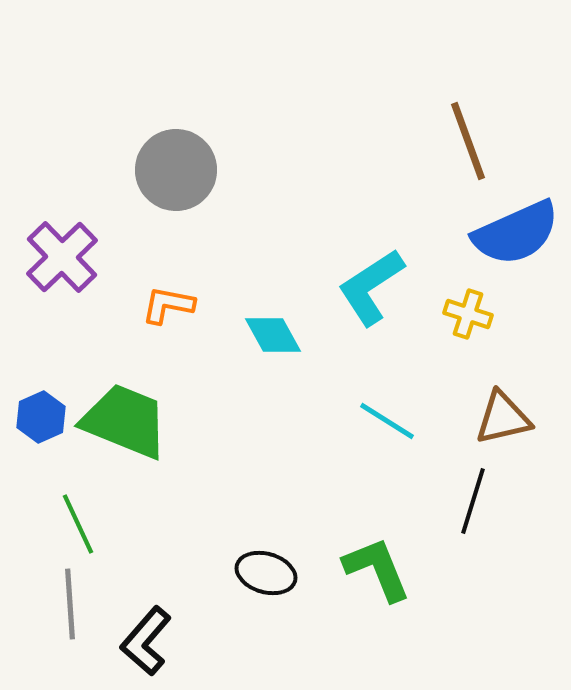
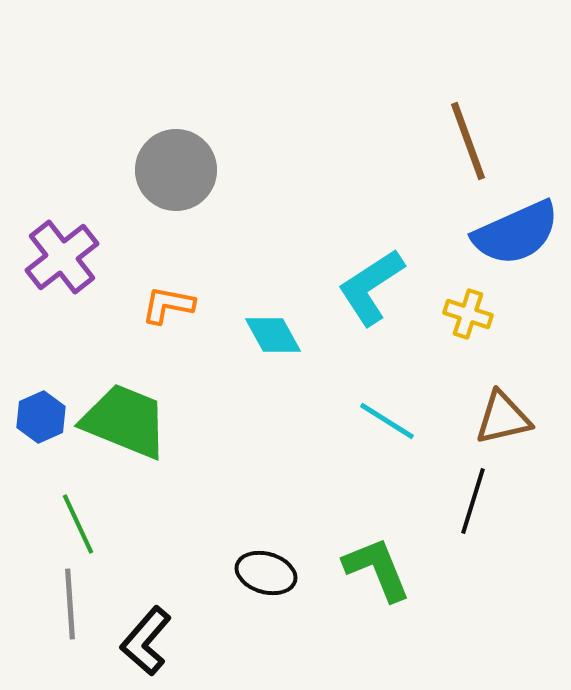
purple cross: rotated 6 degrees clockwise
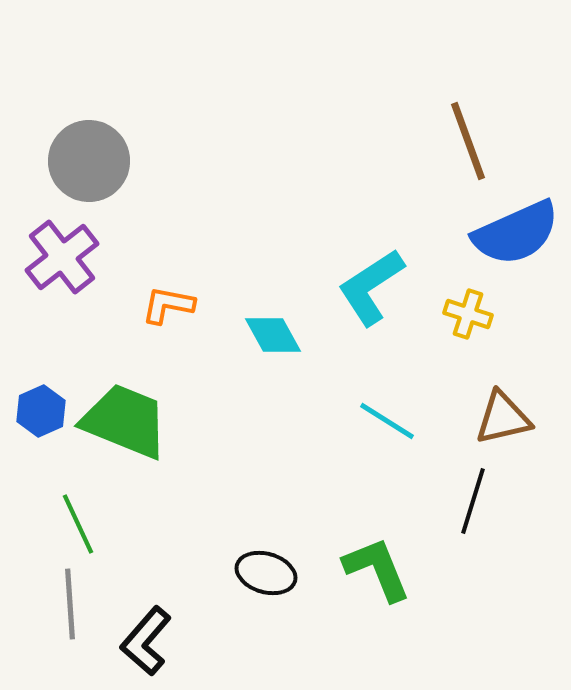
gray circle: moved 87 px left, 9 px up
blue hexagon: moved 6 px up
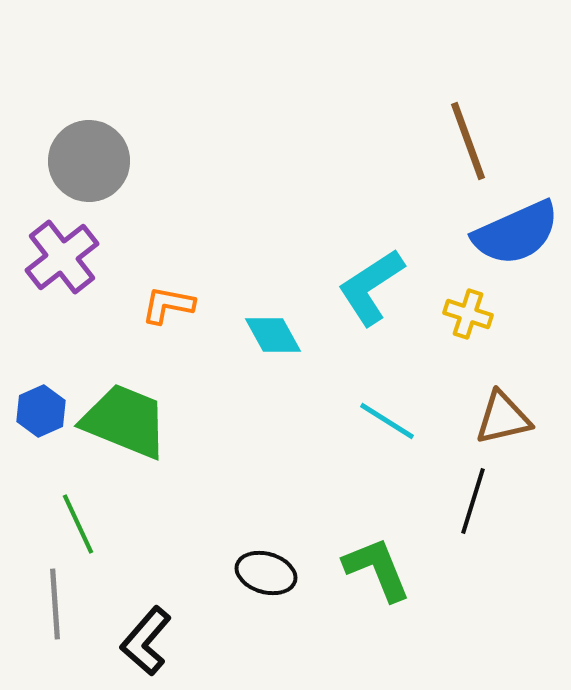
gray line: moved 15 px left
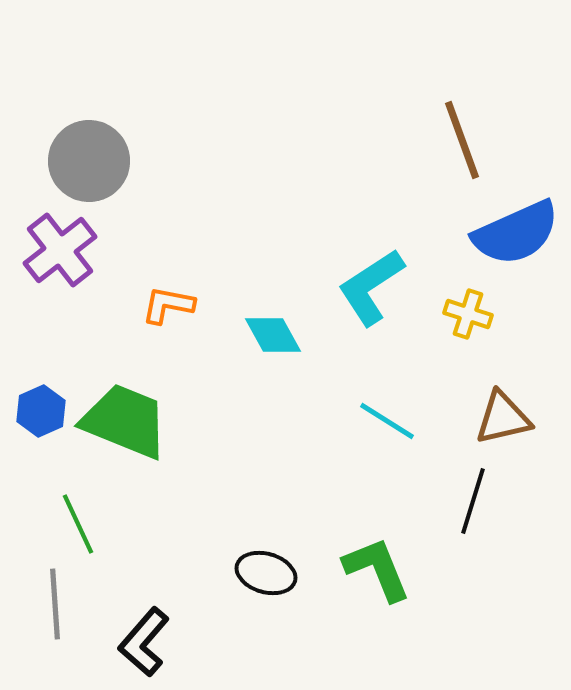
brown line: moved 6 px left, 1 px up
purple cross: moved 2 px left, 7 px up
black L-shape: moved 2 px left, 1 px down
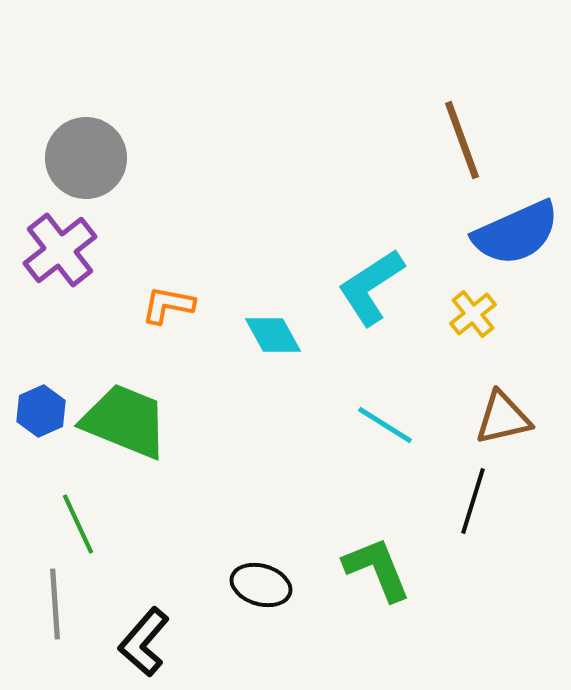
gray circle: moved 3 px left, 3 px up
yellow cross: moved 5 px right; rotated 33 degrees clockwise
cyan line: moved 2 px left, 4 px down
black ellipse: moved 5 px left, 12 px down
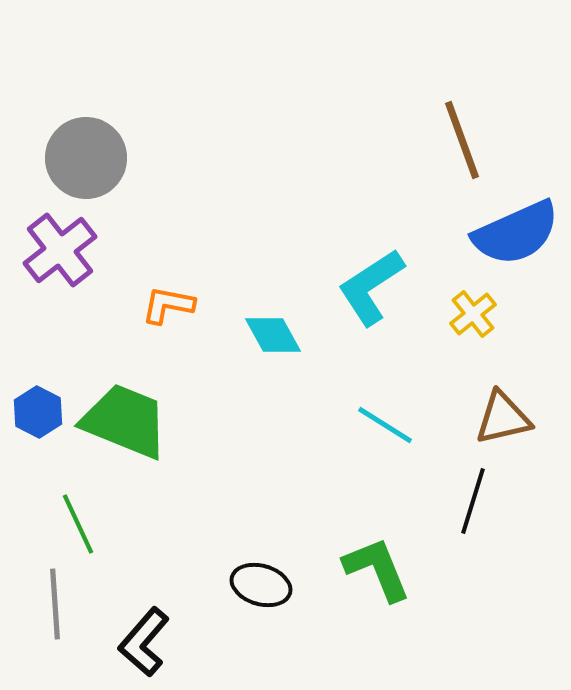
blue hexagon: moved 3 px left, 1 px down; rotated 9 degrees counterclockwise
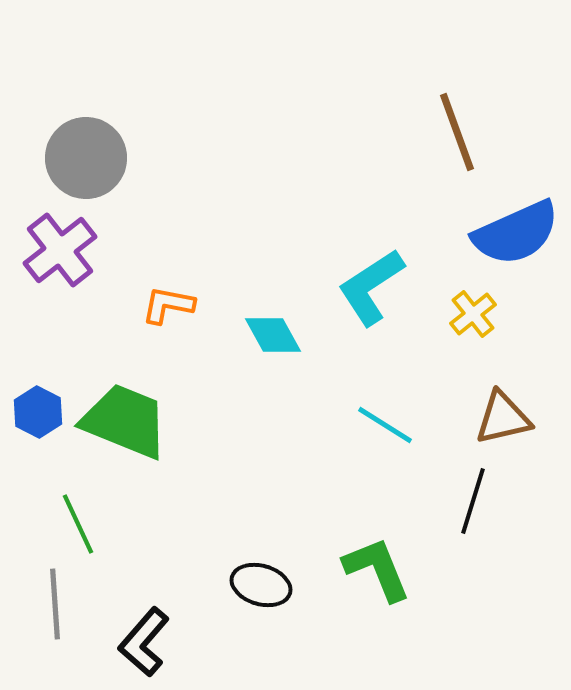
brown line: moved 5 px left, 8 px up
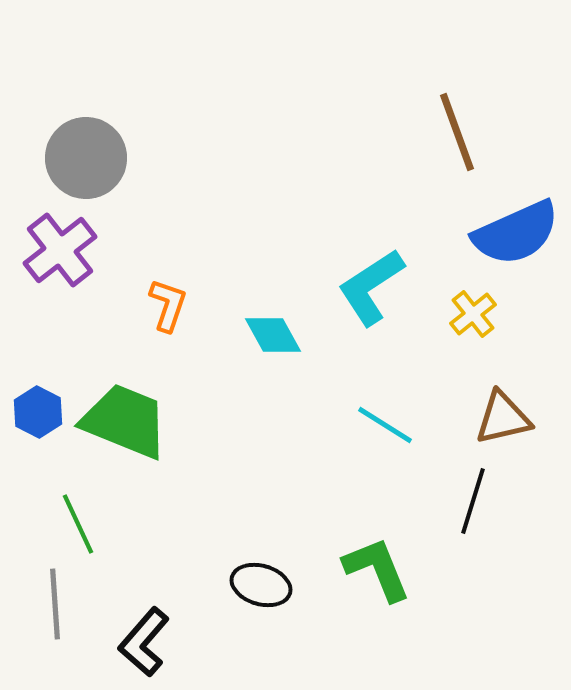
orange L-shape: rotated 98 degrees clockwise
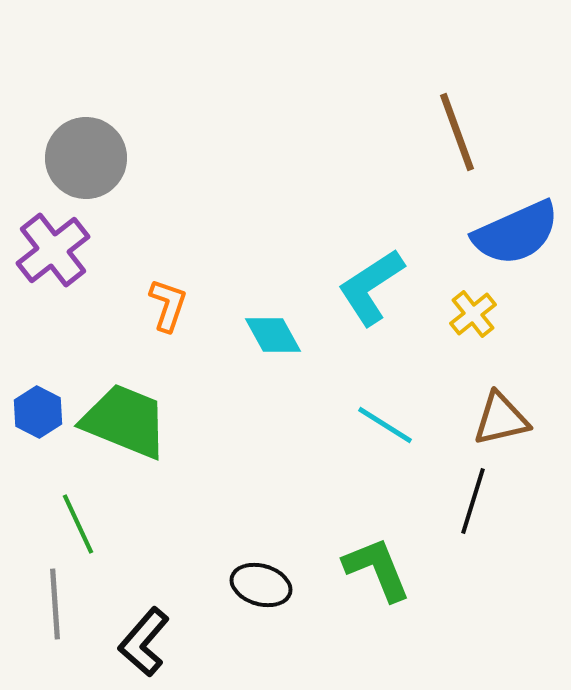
purple cross: moved 7 px left
brown triangle: moved 2 px left, 1 px down
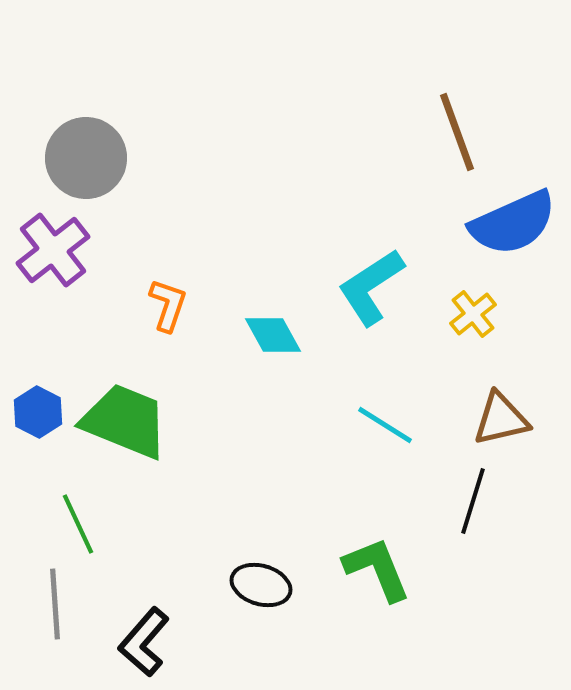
blue semicircle: moved 3 px left, 10 px up
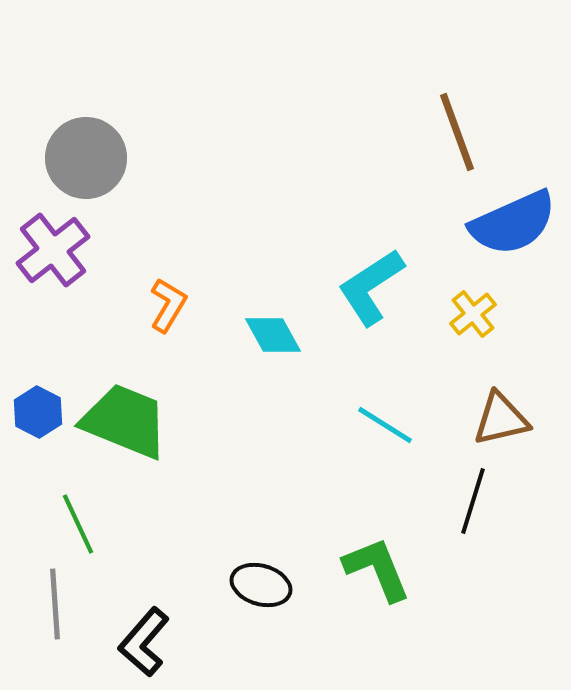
orange L-shape: rotated 12 degrees clockwise
